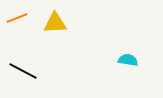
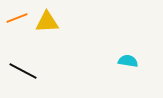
yellow triangle: moved 8 px left, 1 px up
cyan semicircle: moved 1 px down
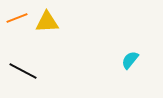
cyan semicircle: moved 2 px right, 1 px up; rotated 60 degrees counterclockwise
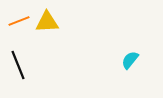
orange line: moved 2 px right, 3 px down
black line: moved 5 px left, 6 px up; rotated 40 degrees clockwise
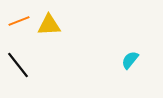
yellow triangle: moved 2 px right, 3 px down
black line: rotated 16 degrees counterclockwise
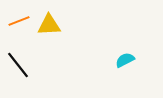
cyan semicircle: moved 5 px left; rotated 24 degrees clockwise
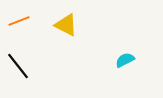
yellow triangle: moved 17 px right; rotated 30 degrees clockwise
black line: moved 1 px down
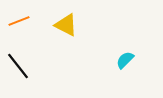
cyan semicircle: rotated 18 degrees counterclockwise
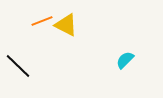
orange line: moved 23 px right
black line: rotated 8 degrees counterclockwise
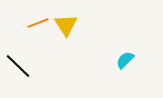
orange line: moved 4 px left, 2 px down
yellow triangle: rotated 30 degrees clockwise
